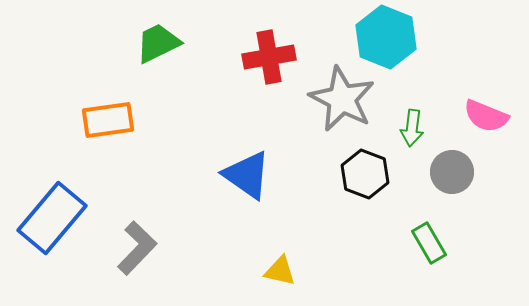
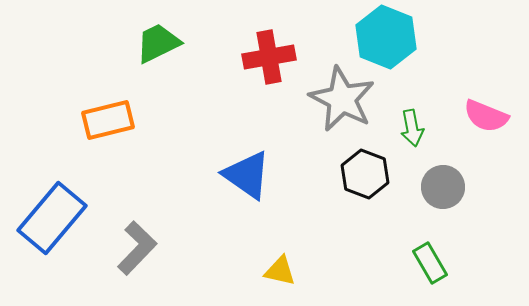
orange rectangle: rotated 6 degrees counterclockwise
green arrow: rotated 18 degrees counterclockwise
gray circle: moved 9 px left, 15 px down
green rectangle: moved 1 px right, 20 px down
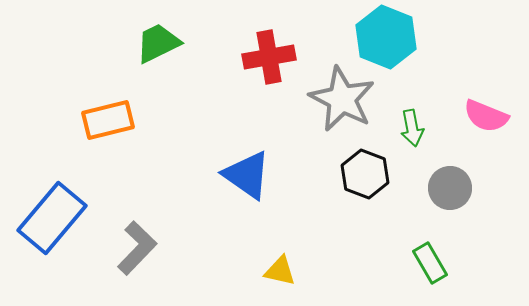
gray circle: moved 7 px right, 1 px down
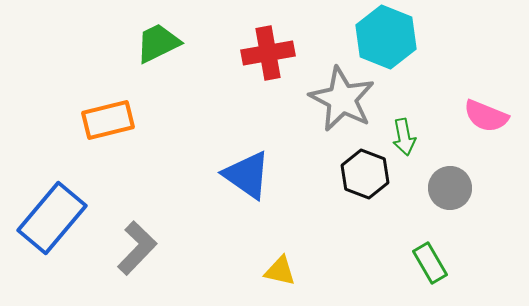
red cross: moved 1 px left, 4 px up
green arrow: moved 8 px left, 9 px down
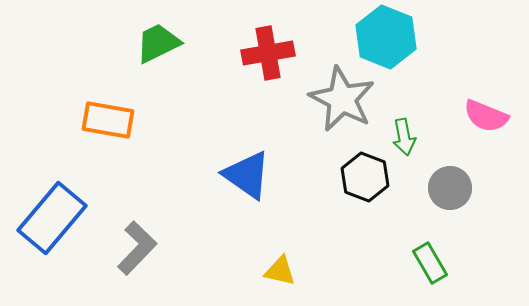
orange rectangle: rotated 24 degrees clockwise
black hexagon: moved 3 px down
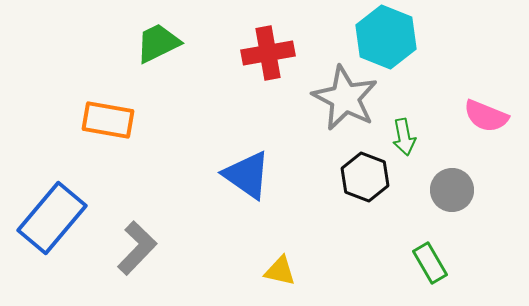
gray star: moved 3 px right, 1 px up
gray circle: moved 2 px right, 2 px down
